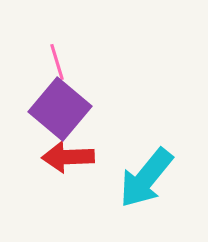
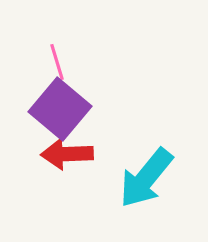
red arrow: moved 1 px left, 3 px up
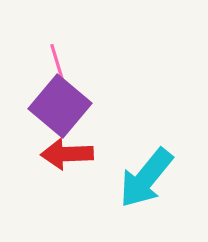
purple square: moved 3 px up
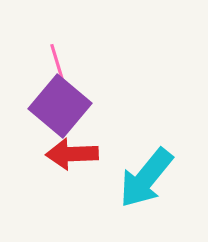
red arrow: moved 5 px right
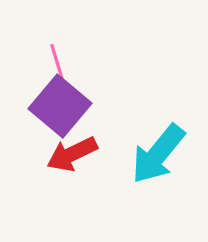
red arrow: rotated 24 degrees counterclockwise
cyan arrow: moved 12 px right, 24 px up
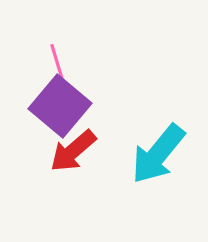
red arrow: moved 1 px right, 3 px up; rotated 15 degrees counterclockwise
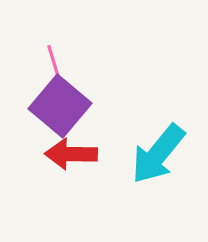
pink line: moved 3 px left, 1 px down
red arrow: moved 2 px left, 3 px down; rotated 42 degrees clockwise
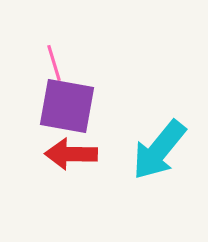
purple square: moved 7 px right; rotated 30 degrees counterclockwise
cyan arrow: moved 1 px right, 4 px up
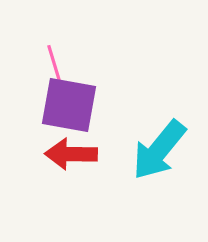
purple square: moved 2 px right, 1 px up
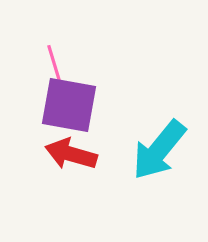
red arrow: rotated 15 degrees clockwise
